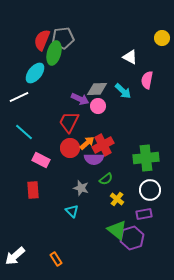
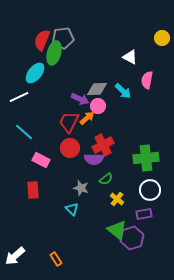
orange arrow: moved 25 px up
cyan triangle: moved 2 px up
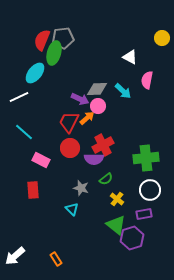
green triangle: moved 1 px left, 5 px up
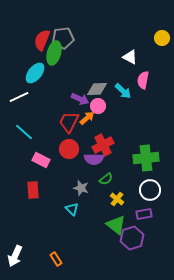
pink semicircle: moved 4 px left
red circle: moved 1 px left, 1 px down
white arrow: rotated 25 degrees counterclockwise
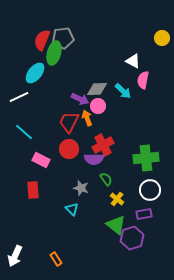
white triangle: moved 3 px right, 4 px down
orange arrow: rotated 70 degrees counterclockwise
green semicircle: rotated 88 degrees counterclockwise
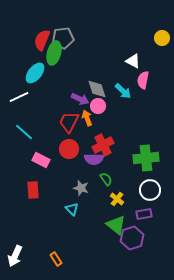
gray diamond: rotated 75 degrees clockwise
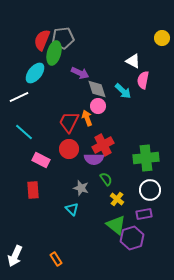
purple arrow: moved 26 px up
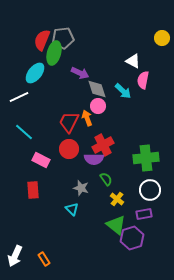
orange rectangle: moved 12 px left
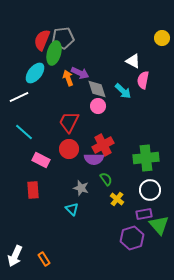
orange arrow: moved 19 px left, 40 px up
green triangle: moved 43 px right; rotated 10 degrees clockwise
